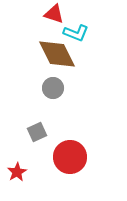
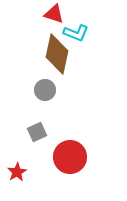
brown diamond: rotated 39 degrees clockwise
gray circle: moved 8 px left, 2 px down
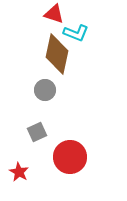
red star: moved 2 px right; rotated 12 degrees counterclockwise
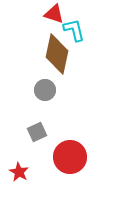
cyan L-shape: moved 2 px left, 3 px up; rotated 125 degrees counterclockwise
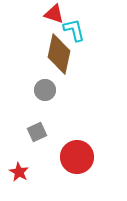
brown diamond: moved 2 px right
red circle: moved 7 px right
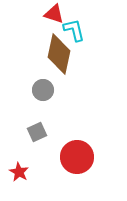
gray circle: moved 2 px left
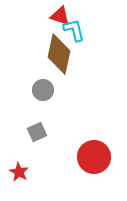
red triangle: moved 6 px right, 2 px down
red circle: moved 17 px right
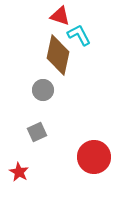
cyan L-shape: moved 5 px right, 5 px down; rotated 15 degrees counterclockwise
brown diamond: moved 1 px left, 1 px down
